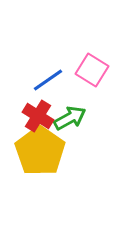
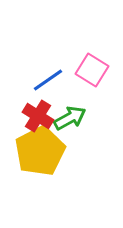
yellow pentagon: rotated 9 degrees clockwise
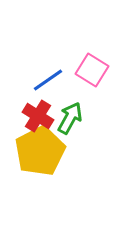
green arrow: rotated 32 degrees counterclockwise
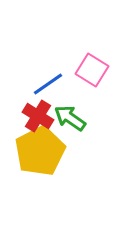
blue line: moved 4 px down
green arrow: rotated 84 degrees counterclockwise
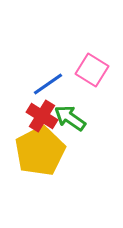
red cross: moved 4 px right
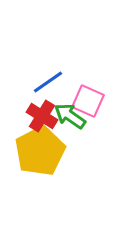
pink square: moved 4 px left, 31 px down; rotated 8 degrees counterclockwise
blue line: moved 2 px up
green arrow: moved 2 px up
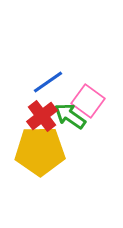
pink square: rotated 12 degrees clockwise
red cross: rotated 20 degrees clockwise
yellow pentagon: rotated 27 degrees clockwise
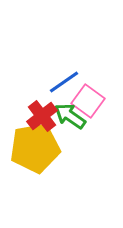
blue line: moved 16 px right
yellow pentagon: moved 5 px left, 3 px up; rotated 9 degrees counterclockwise
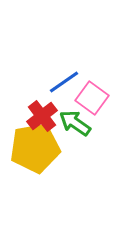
pink square: moved 4 px right, 3 px up
green arrow: moved 5 px right, 7 px down
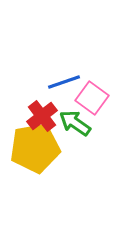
blue line: rotated 16 degrees clockwise
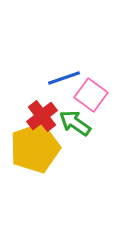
blue line: moved 4 px up
pink square: moved 1 px left, 3 px up
yellow pentagon: rotated 9 degrees counterclockwise
